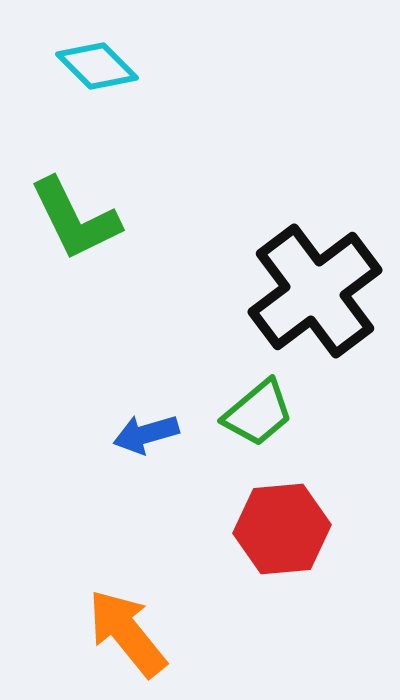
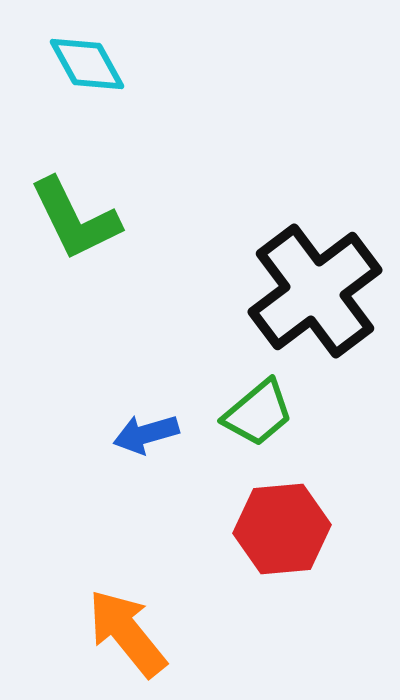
cyan diamond: moved 10 px left, 2 px up; rotated 16 degrees clockwise
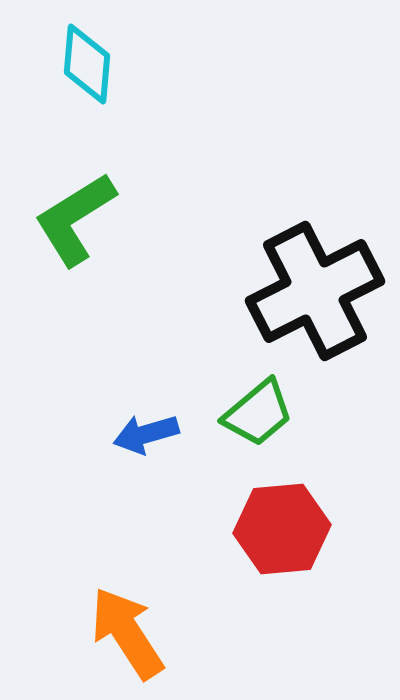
cyan diamond: rotated 34 degrees clockwise
green L-shape: rotated 84 degrees clockwise
black cross: rotated 10 degrees clockwise
orange arrow: rotated 6 degrees clockwise
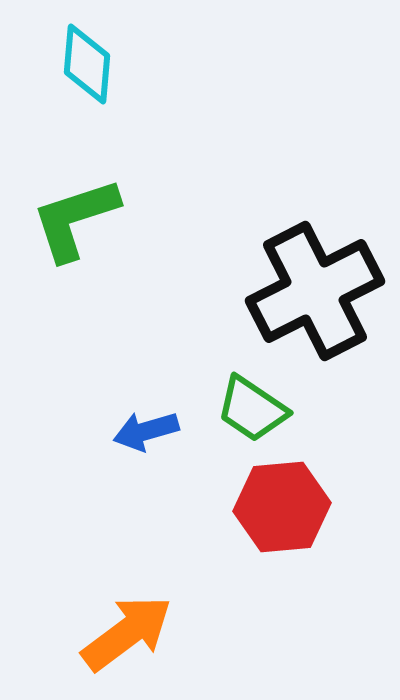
green L-shape: rotated 14 degrees clockwise
green trapezoid: moved 6 px left, 4 px up; rotated 74 degrees clockwise
blue arrow: moved 3 px up
red hexagon: moved 22 px up
orange arrow: rotated 86 degrees clockwise
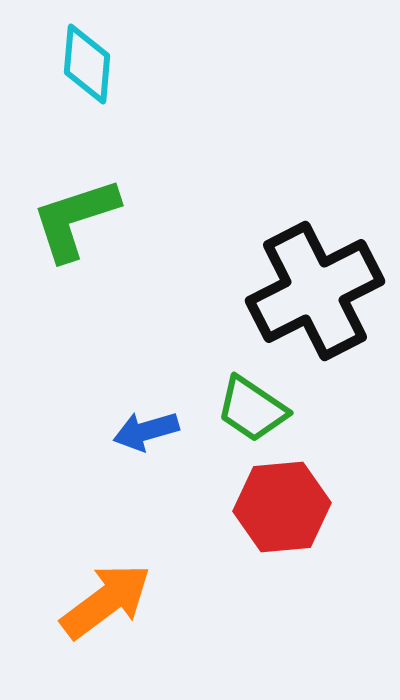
orange arrow: moved 21 px left, 32 px up
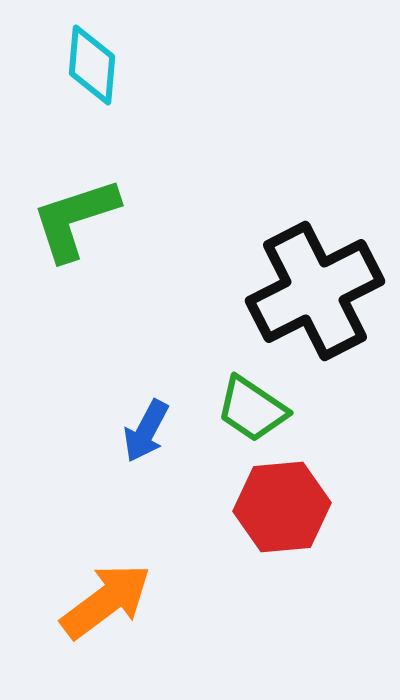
cyan diamond: moved 5 px right, 1 px down
blue arrow: rotated 46 degrees counterclockwise
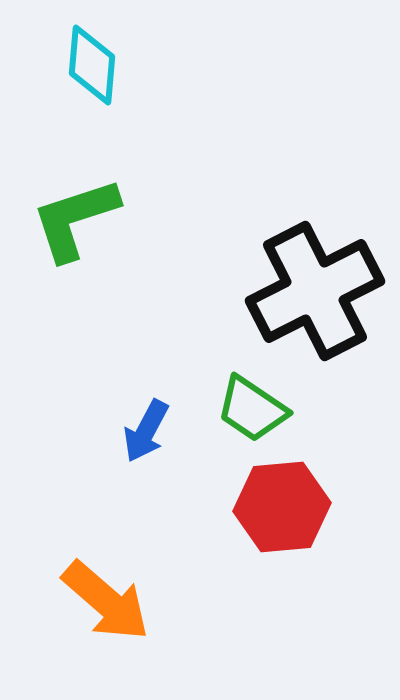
orange arrow: rotated 78 degrees clockwise
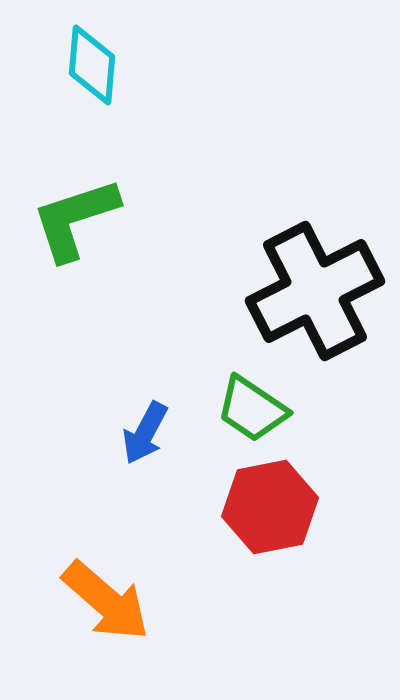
blue arrow: moved 1 px left, 2 px down
red hexagon: moved 12 px left; rotated 6 degrees counterclockwise
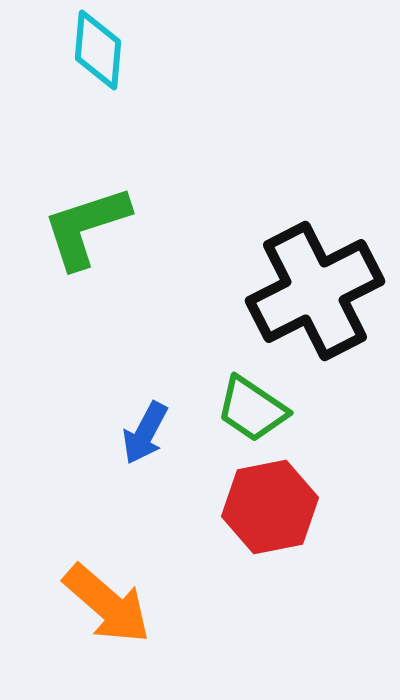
cyan diamond: moved 6 px right, 15 px up
green L-shape: moved 11 px right, 8 px down
orange arrow: moved 1 px right, 3 px down
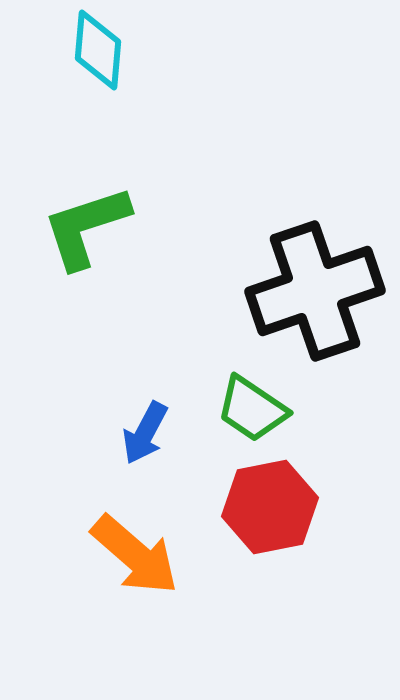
black cross: rotated 8 degrees clockwise
orange arrow: moved 28 px right, 49 px up
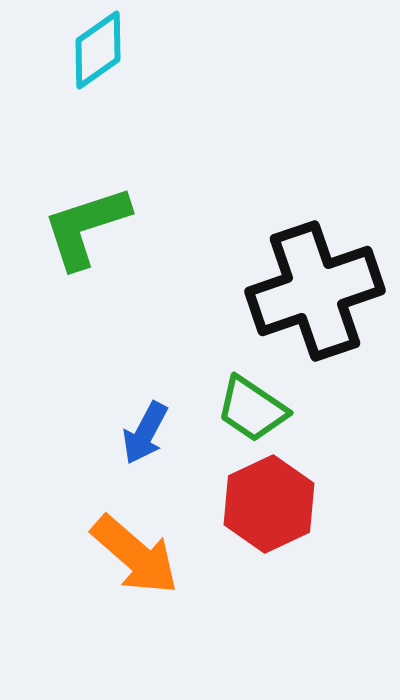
cyan diamond: rotated 50 degrees clockwise
red hexagon: moved 1 px left, 3 px up; rotated 14 degrees counterclockwise
